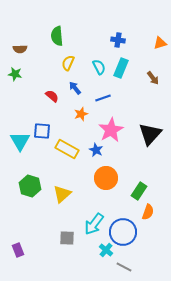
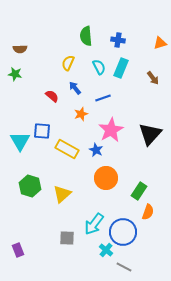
green semicircle: moved 29 px right
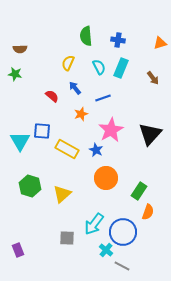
gray line: moved 2 px left, 1 px up
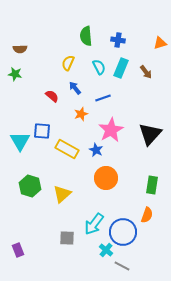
brown arrow: moved 7 px left, 6 px up
green rectangle: moved 13 px right, 6 px up; rotated 24 degrees counterclockwise
orange semicircle: moved 1 px left, 3 px down
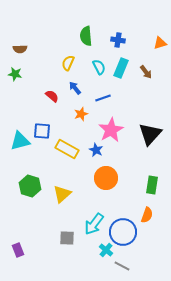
cyan triangle: rotated 45 degrees clockwise
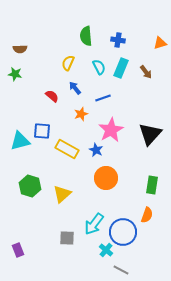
gray line: moved 1 px left, 4 px down
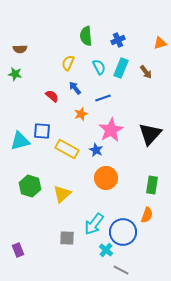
blue cross: rotated 32 degrees counterclockwise
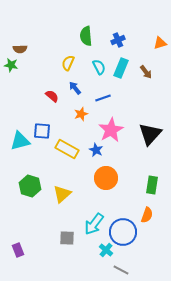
green star: moved 4 px left, 9 px up
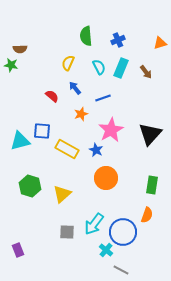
gray square: moved 6 px up
